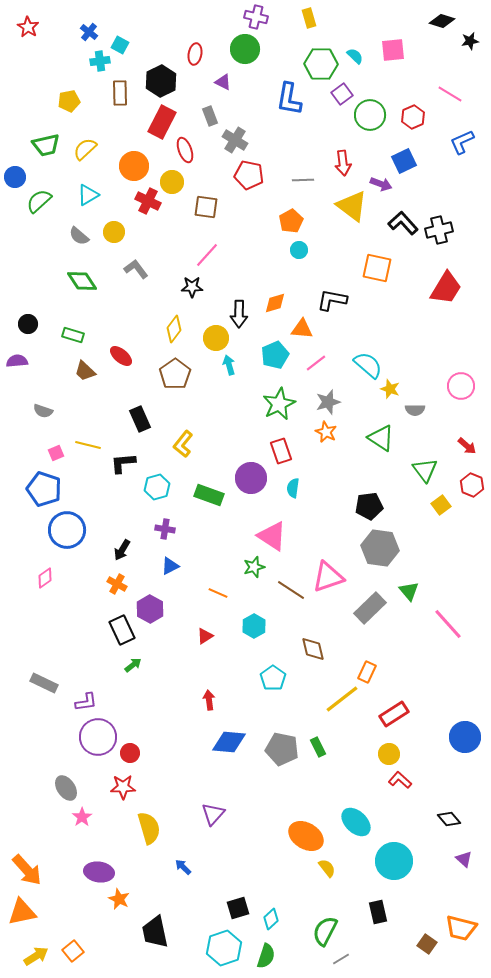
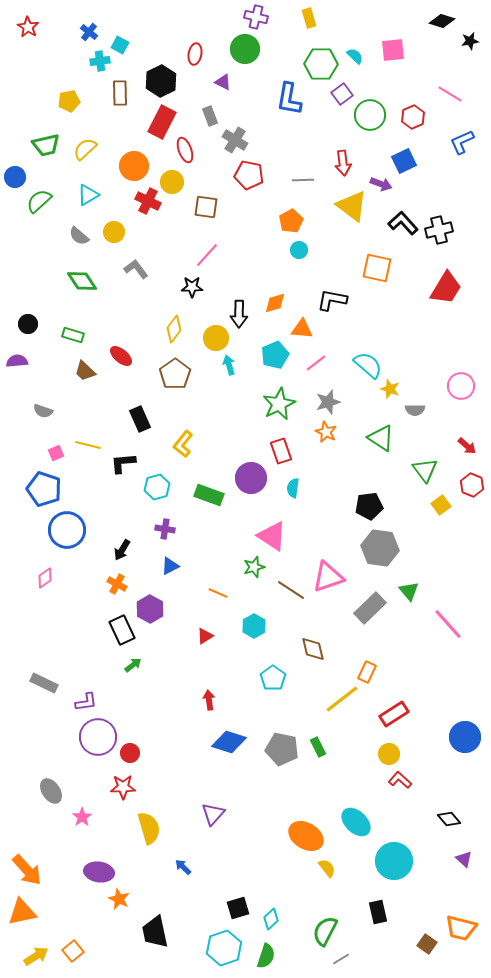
blue diamond at (229, 742): rotated 12 degrees clockwise
gray ellipse at (66, 788): moved 15 px left, 3 px down
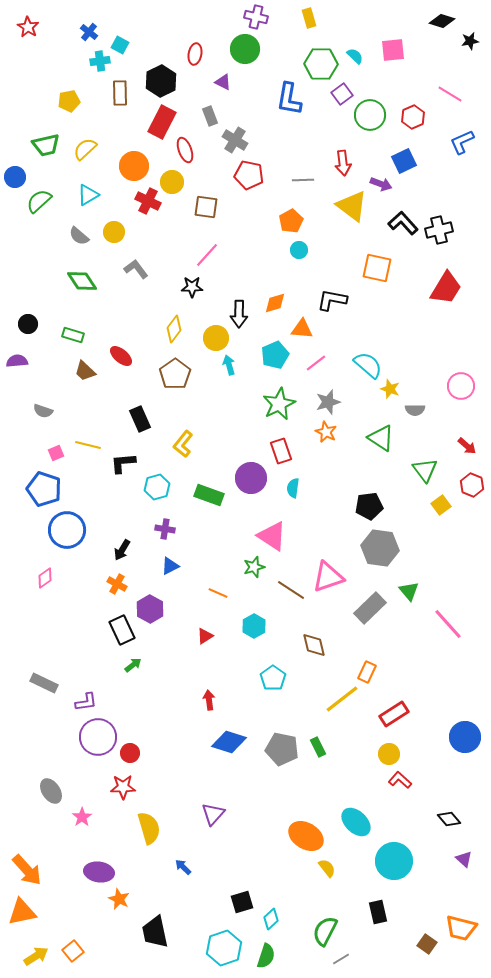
brown diamond at (313, 649): moved 1 px right, 4 px up
black square at (238, 908): moved 4 px right, 6 px up
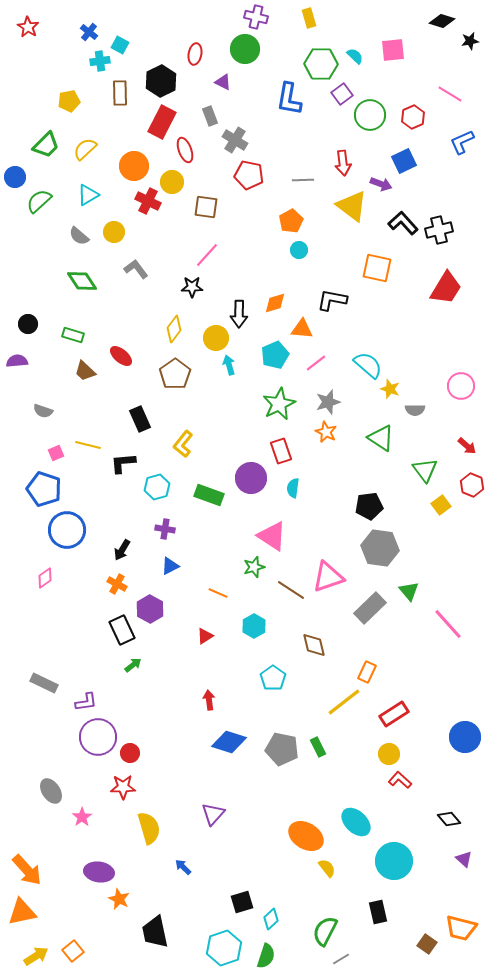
green trapezoid at (46, 145): rotated 32 degrees counterclockwise
yellow line at (342, 699): moved 2 px right, 3 px down
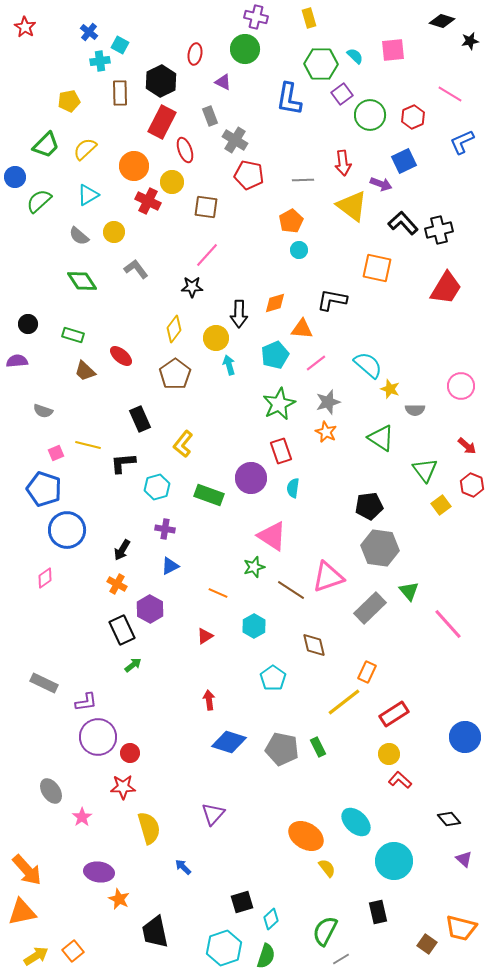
red star at (28, 27): moved 3 px left
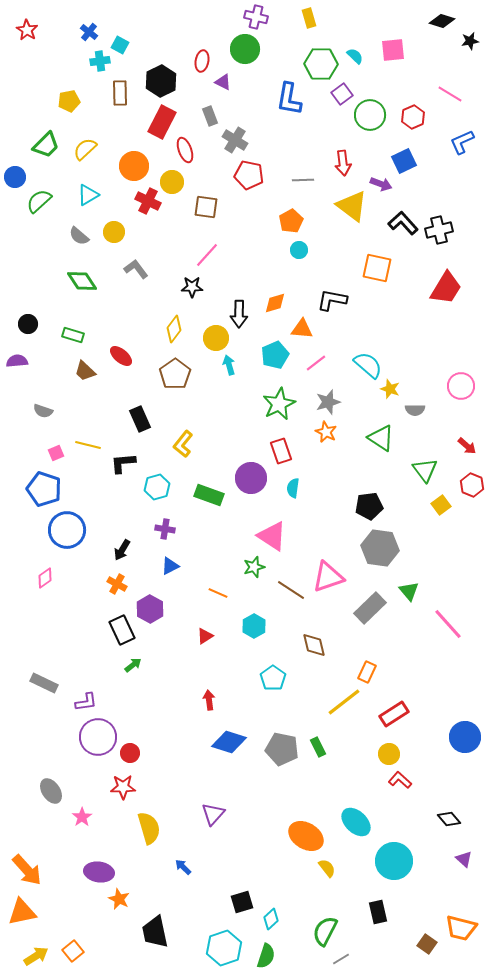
red star at (25, 27): moved 2 px right, 3 px down
red ellipse at (195, 54): moved 7 px right, 7 px down
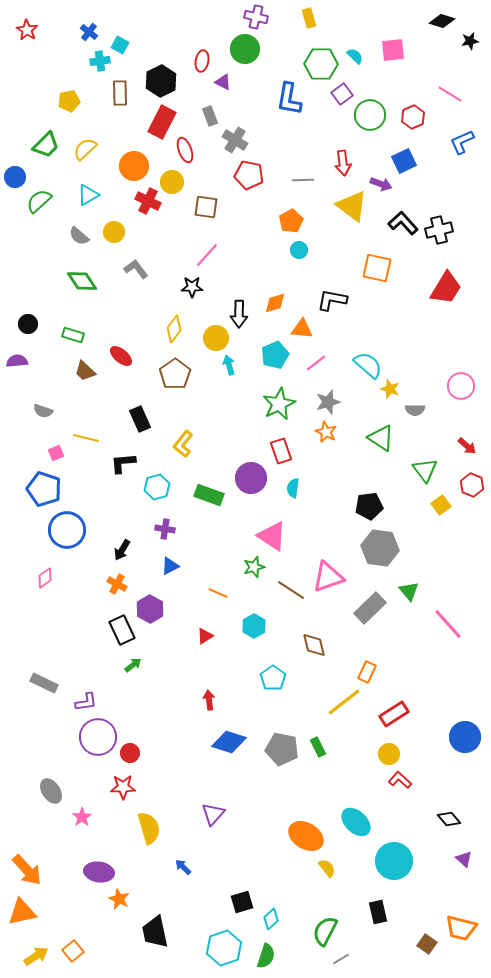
yellow line at (88, 445): moved 2 px left, 7 px up
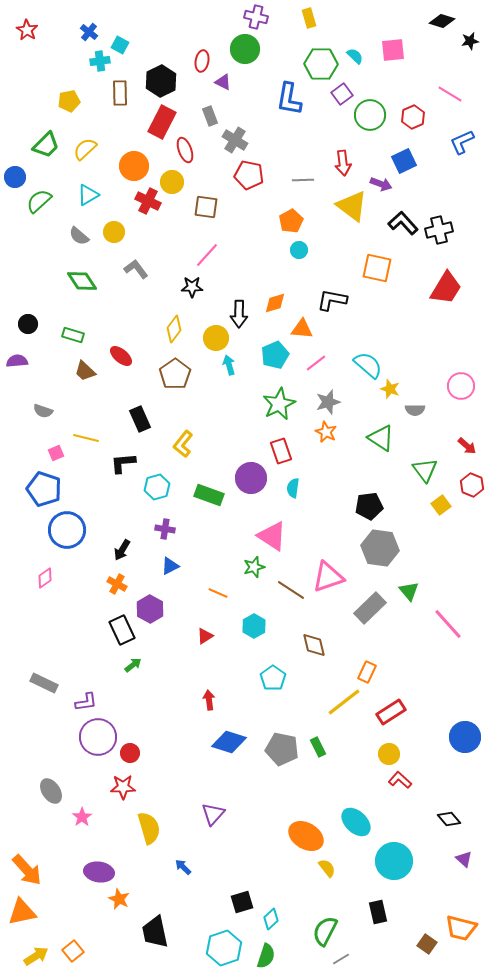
red rectangle at (394, 714): moved 3 px left, 2 px up
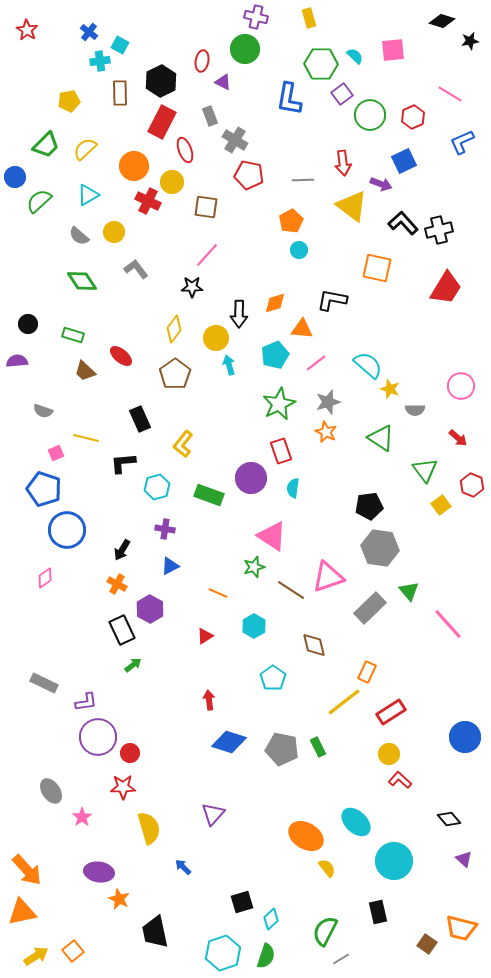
red arrow at (467, 446): moved 9 px left, 8 px up
cyan hexagon at (224, 948): moved 1 px left, 5 px down
